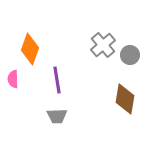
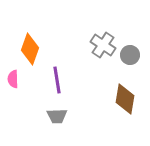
gray cross: rotated 15 degrees counterclockwise
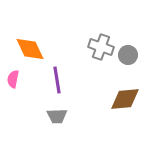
gray cross: moved 2 px left, 2 px down; rotated 15 degrees counterclockwise
orange diamond: rotated 44 degrees counterclockwise
gray circle: moved 2 px left
pink semicircle: rotated 12 degrees clockwise
brown diamond: rotated 76 degrees clockwise
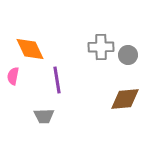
gray cross: rotated 20 degrees counterclockwise
pink semicircle: moved 3 px up
gray trapezoid: moved 13 px left
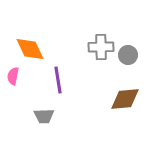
purple line: moved 1 px right
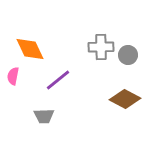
purple line: rotated 60 degrees clockwise
brown diamond: rotated 32 degrees clockwise
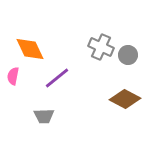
gray cross: rotated 25 degrees clockwise
purple line: moved 1 px left, 2 px up
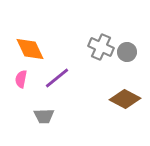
gray circle: moved 1 px left, 3 px up
pink semicircle: moved 8 px right, 3 px down
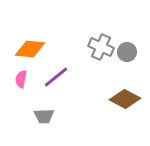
orange diamond: rotated 60 degrees counterclockwise
purple line: moved 1 px left, 1 px up
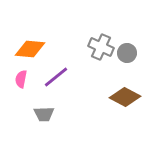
gray circle: moved 1 px down
brown diamond: moved 2 px up
gray trapezoid: moved 2 px up
